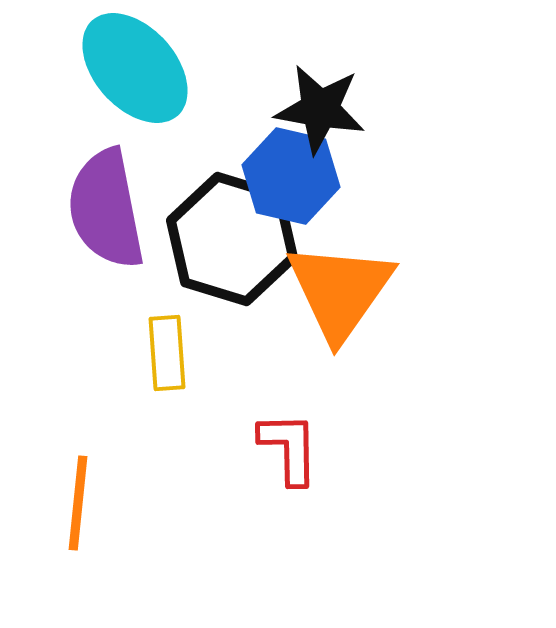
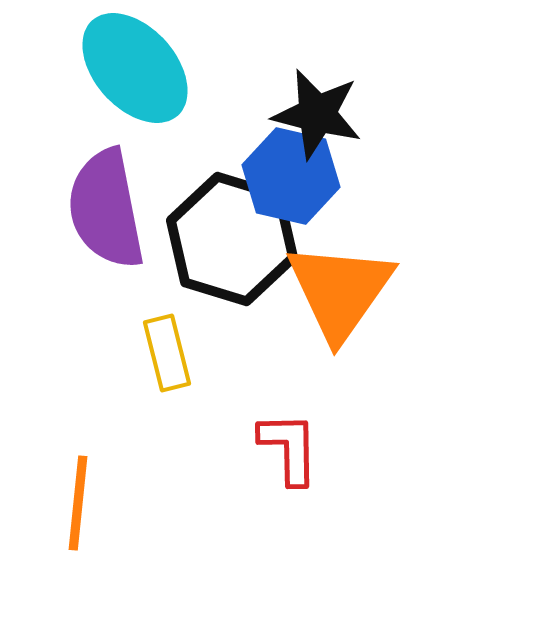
black star: moved 3 px left, 5 px down; rotated 4 degrees clockwise
yellow rectangle: rotated 10 degrees counterclockwise
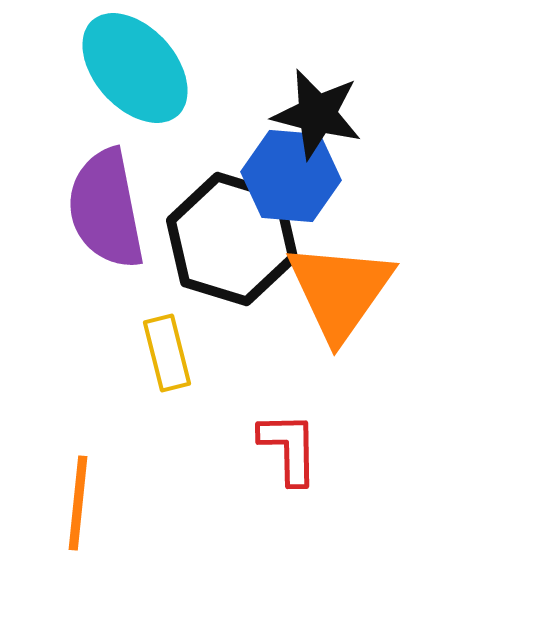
blue hexagon: rotated 8 degrees counterclockwise
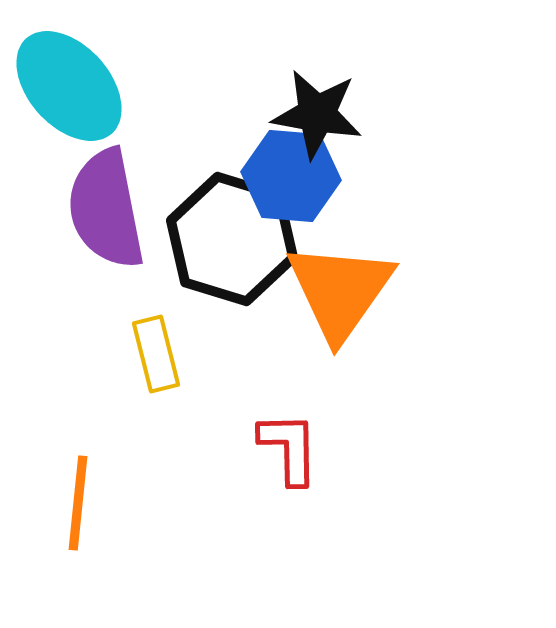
cyan ellipse: moved 66 px left, 18 px down
black star: rotated 4 degrees counterclockwise
yellow rectangle: moved 11 px left, 1 px down
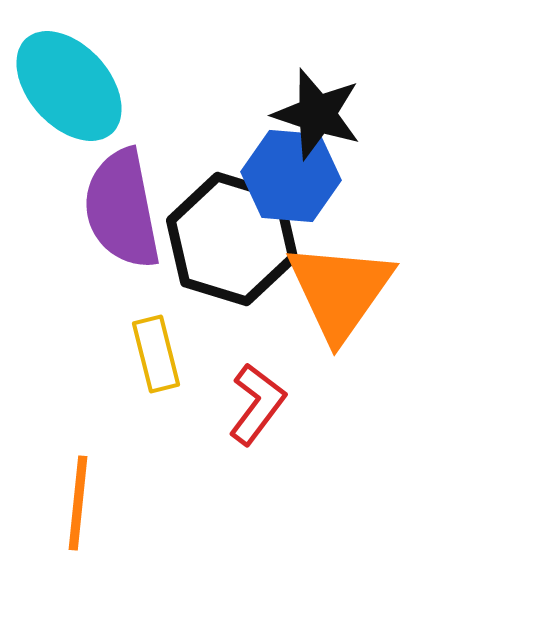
black star: rotated 8 degrees clockwise
purple semicircle: moved 16 px right
red L-shape: moved 32 px left, 44 px up; rotated 38 degrees clockwise
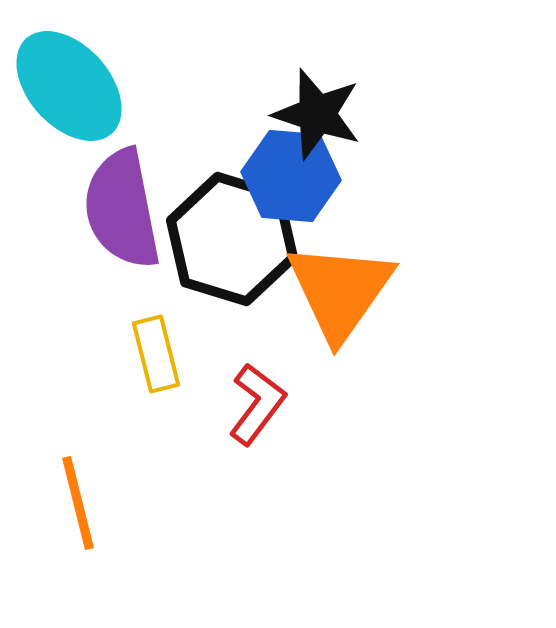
orange line: rotated 20 degrees counterclockwise
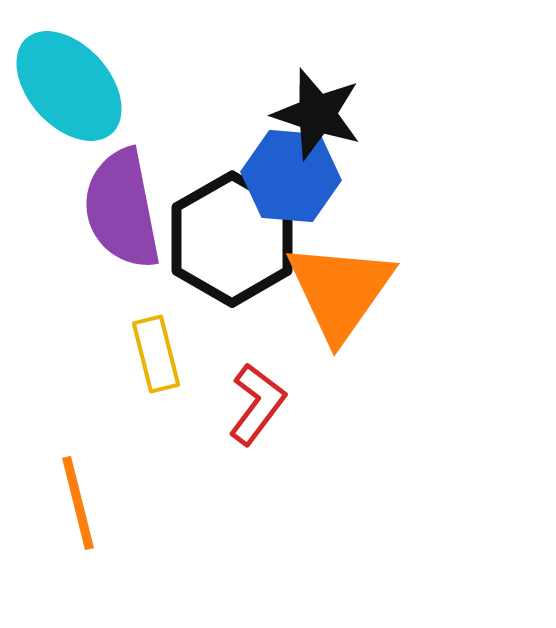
black hexagon: rotated 13 degrees clockwise
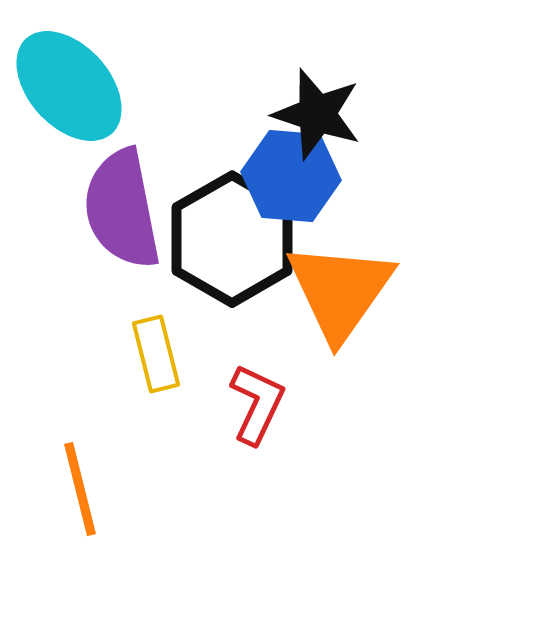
red L-shape: rotated 12 degrees counterclockwise
orange line: moved 2 px right, 14 px up
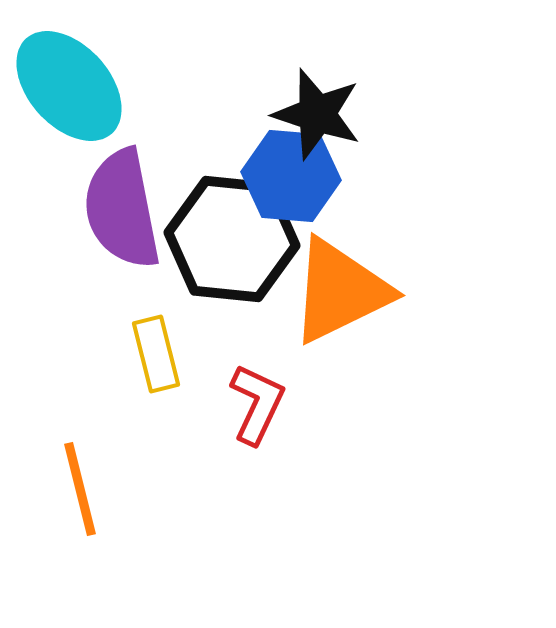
black hexagon: rotated 24 degrees counterclockwise
orange triangle: rotated 29 degrees clockwise
